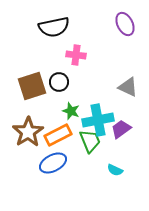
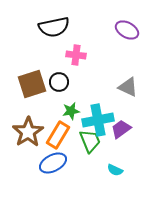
purple ellipse: moved 2 px right, 6 px down; rotated 35 degrees counterclockwise
brown square: moved 2 px up
green star: rotated 30 degrees counterclockwise
orange rectangle: rotated 32 degrees counterclockwise
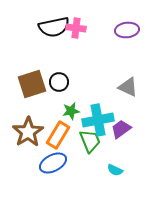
purple ellipse: rotated 35 degrees counterclockwise
pink cross: moved 27 px up
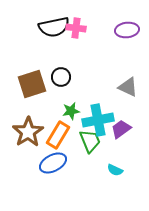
black circle: moved 2 px right, 5 px up
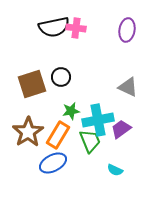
purple ellipse: rotated 75 degrees counterclockwise
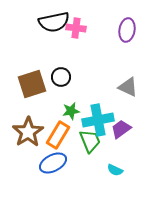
black semicircle: moved 5 px up
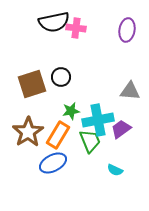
gray triangle: moved 2 px right, 4 px down; rotated 20 degrees counterclockwise
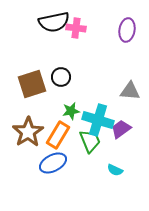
cyan cross: rotated 28 degrees clockwise
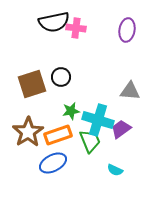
orange rectangle: rotated 40 degrees clockwise
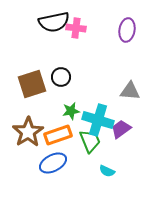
cyan semicircle: moved 8 px left, 1 px down
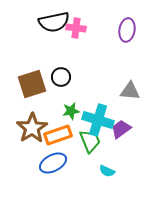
brown star: moved 4 px right, 4 px up
